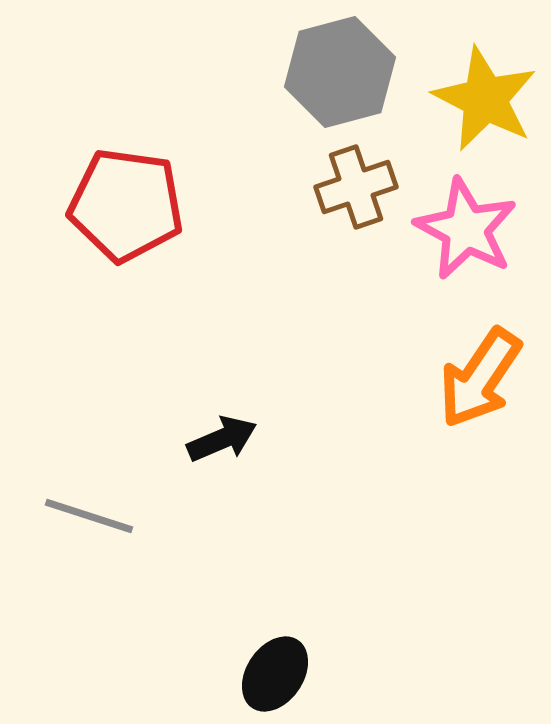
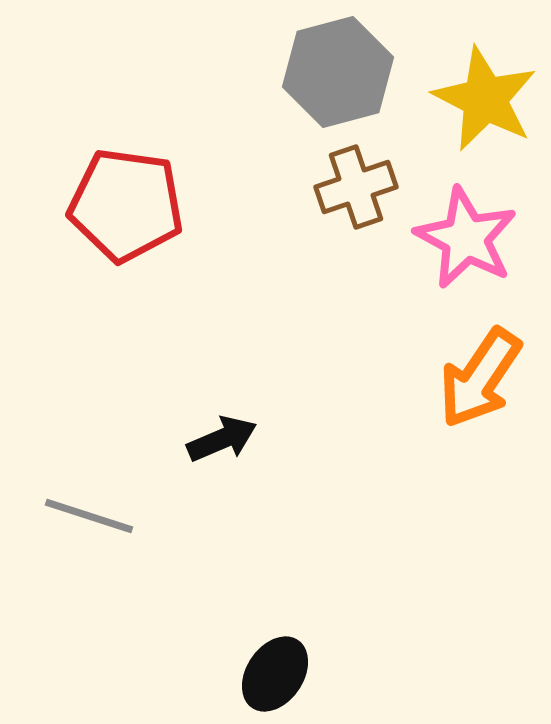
gray hexagon: moved 2 px left
pink star: moved 9 px down
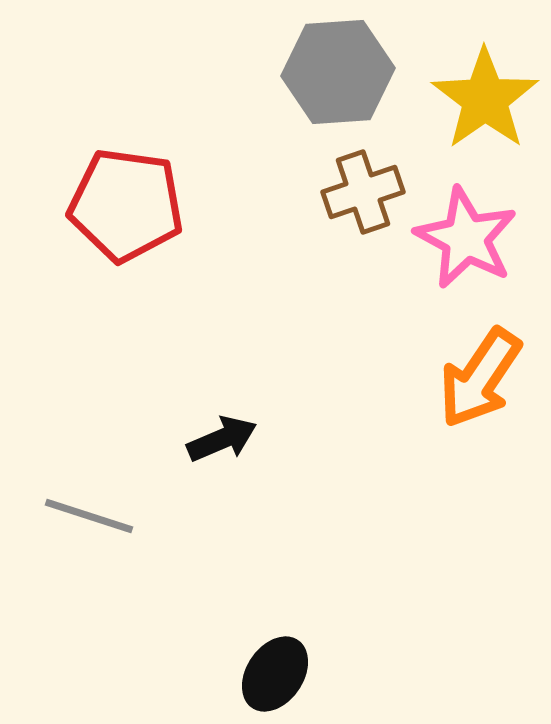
gray hexagon: rotated 11 degrees clockwise
yellow star: rotated 10 degrees clockwise
brown cross: moved 7 px right, 5 px down
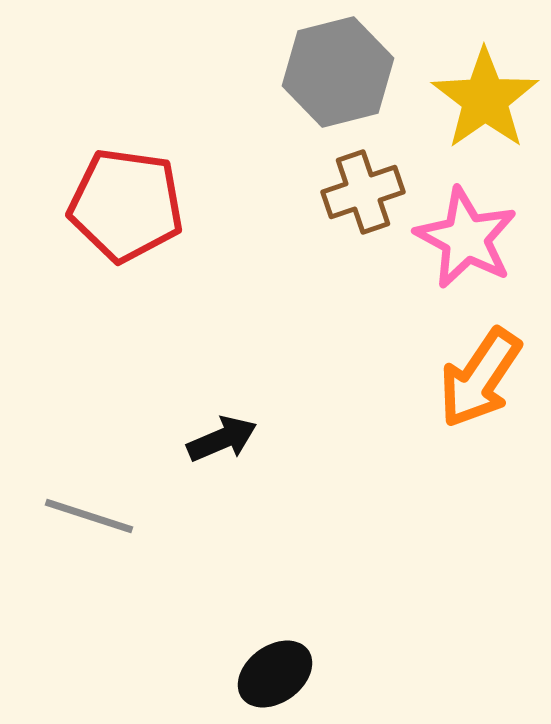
gray hexagon: rotated 10 degrees counterclockwise
black ellipse: rotated 20 degrees clockwise
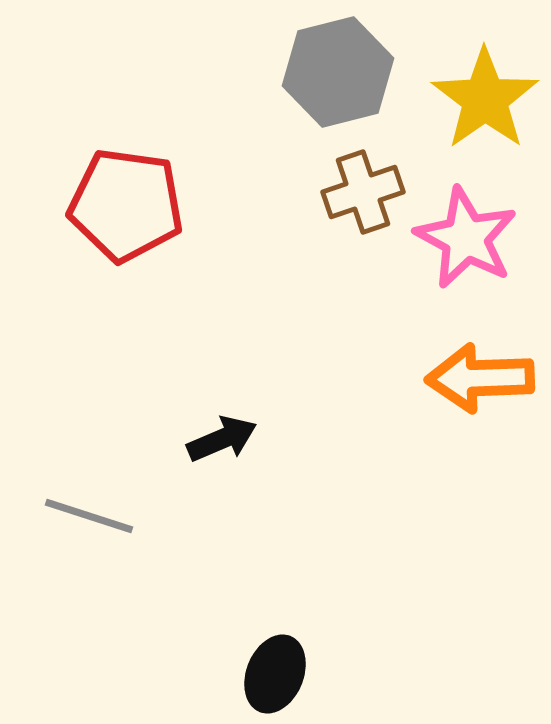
orange arrow: rotated 54 degrees clockwise
black ellipse: rotated 32 degrees counterclockwise
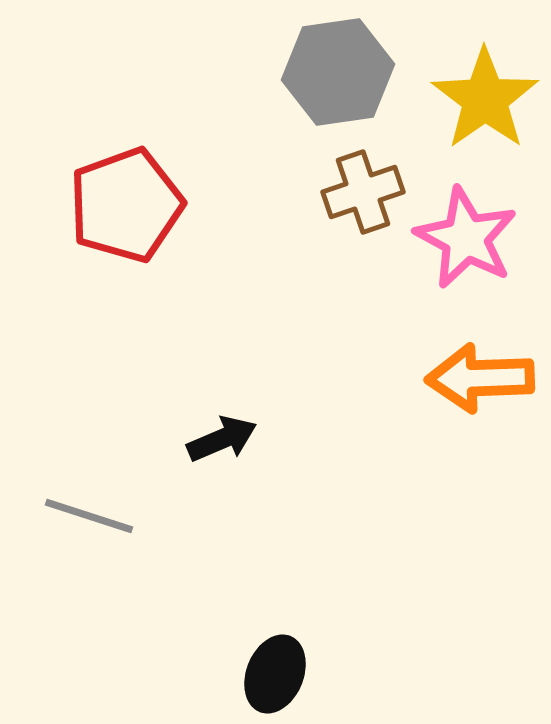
gray hexagon: rotated 6 degrees clockwise
red pentagon: rotated 28 degrees counterclockwise
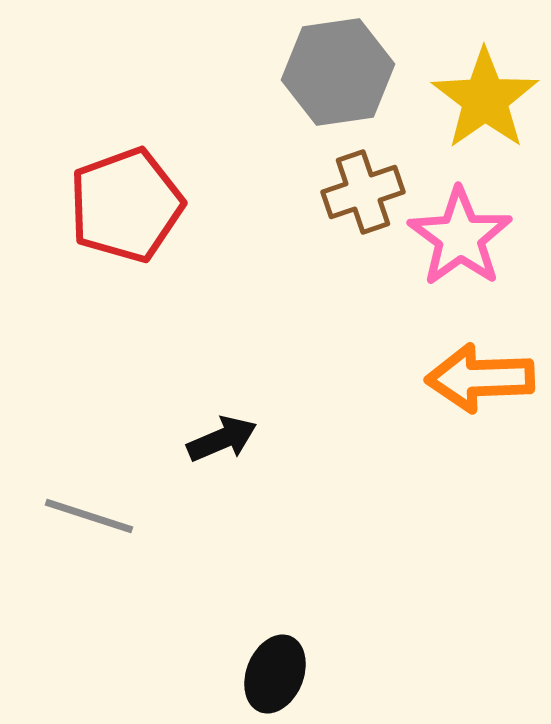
pink star: moved 6 px left, 1 px up; rotated 8 degrees clockwise
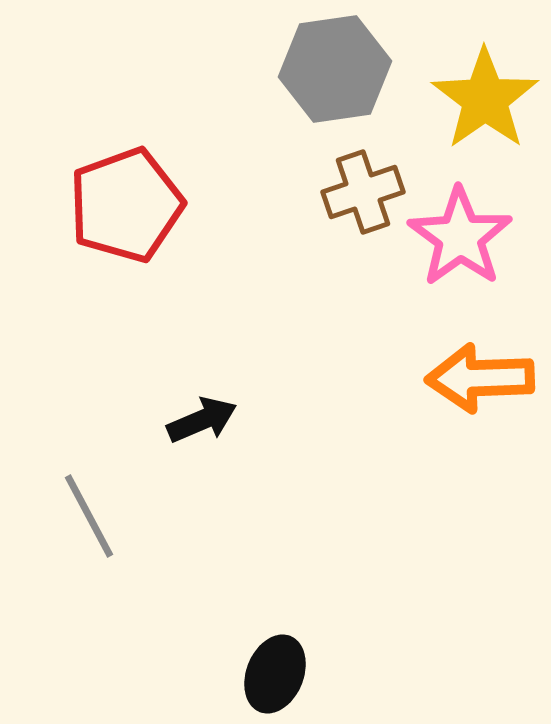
gray hexagon: moved 3 px left, 3 px up
black arrow: moved 20 px left, 19 px up
gray line: rotated 44 degrees clockwise
